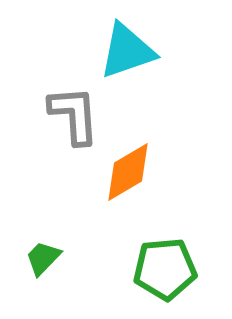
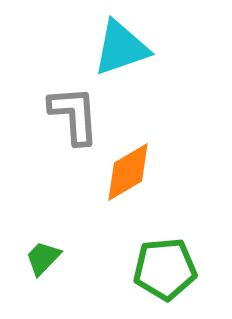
cyan triangle: moved 6 px left, 3 px up
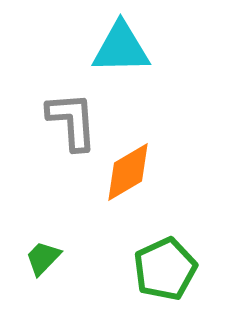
cyan triangle: rotated 18 degrees clockwise
gray L-shape: moved 2 px left, 6 px down
green pentagon: rotated 20 degrees counterclockwise
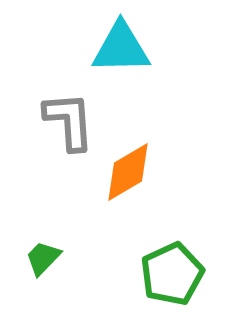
gray L-shape: moved 3 px left
green pentagon: moved 7 px right, 5 px down
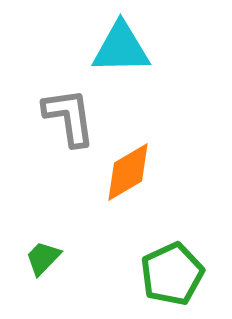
gray L-shape: moved 4 px up; rotated 4 degrees counterclockwise
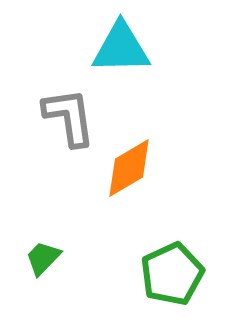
orange diamond: moved 1 px right, 4 px up
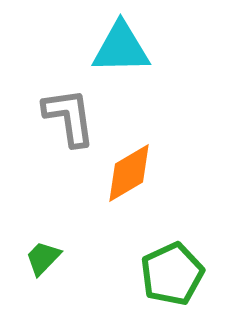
orange diamond: moved 5 px down
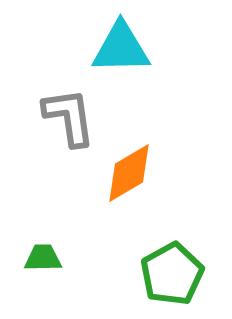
green trapezoid: rotated 45 degrees clockwise
green pentagon: rotated 4 degrees counterclockwise
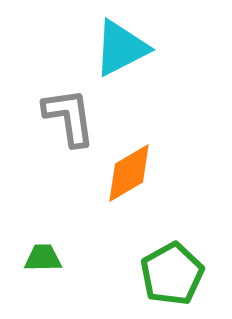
cyan triangle: rotated 26 degrees counterclockwise
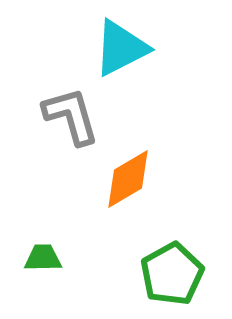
gray L-shape: moved 2 px right, 1 px up; rotated 8 degrees counterclockwise
orange diamond: moved 1 px left, 6 px down
